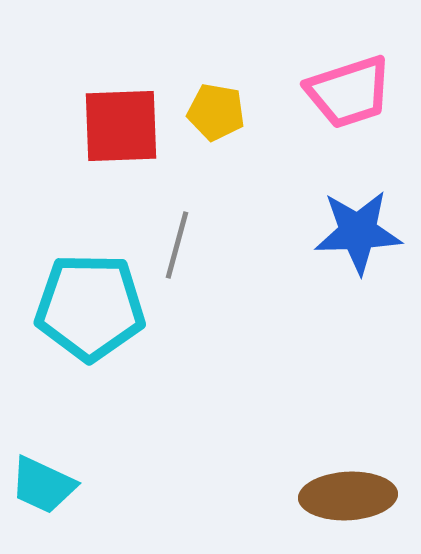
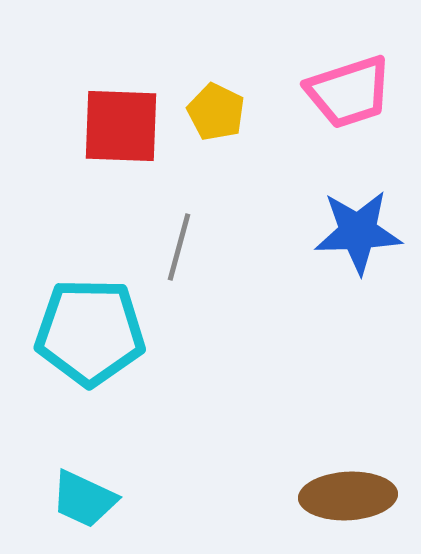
yellow pentagon: rotated 16 degrees clockwise
red square: rotated 4 degrees clockwise
gray line: moved 2 px right, 2 px down
cyan pentagon: moved 25 px down
cyan trapezoid: moved 41 px right, 14 px down
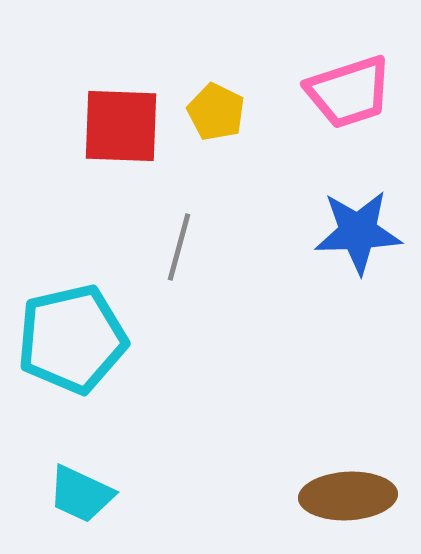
cyan pentagon: moved 18 px left, 7 px down; rotated 14 degrees counterclockwise
cyan trapezoid: moved 3 px left, 5 px up
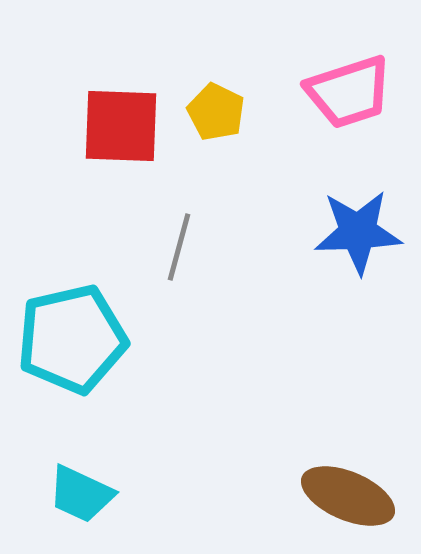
brown ellipse: rotated 26 degrees clockwise
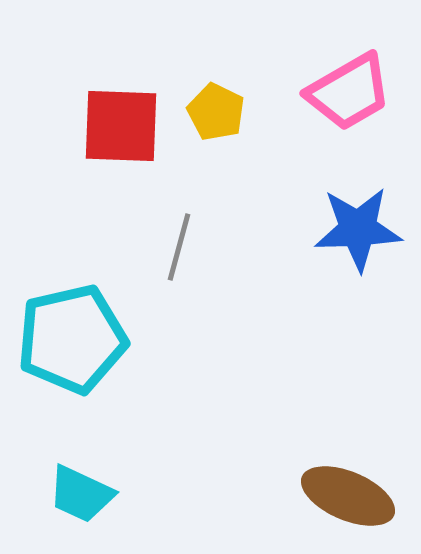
pink trapezoid: rotated 12 degrees counterclockwise
blue star: moved 3 px up
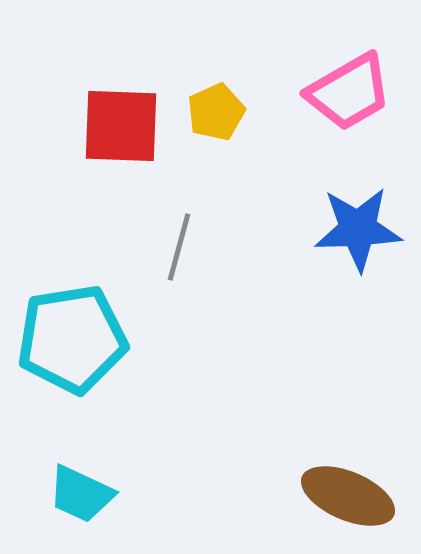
yellow pentagon: rotated 22 degrees clockwise
cyan pentagon: rotated 4 degrees clockwise
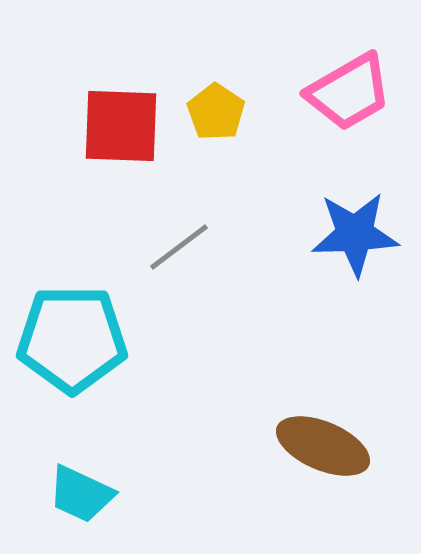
yellow pentagon: rotated 14 degrees counterclockwise
blue star: moved 3 px left, 5 px down
gray line: rotated 38 degrees clockwise
cyan pentagon: rotated 9 degrees clockwise
brown ellipse: moved 25 px left, 50 px up
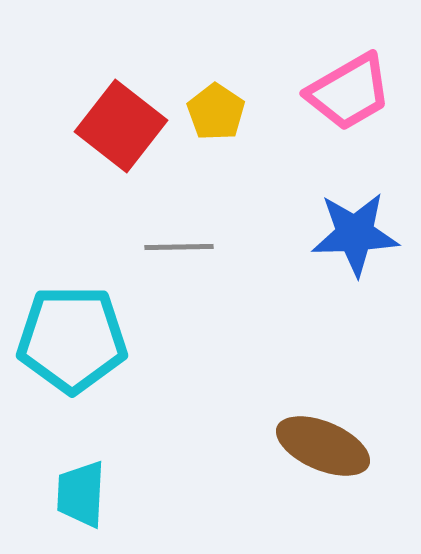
red square: rotated 36 degrees clockwise
gray line: rotated 36 degrees clockwise
cyan trapezoid: rotated 68 degrees clockwise
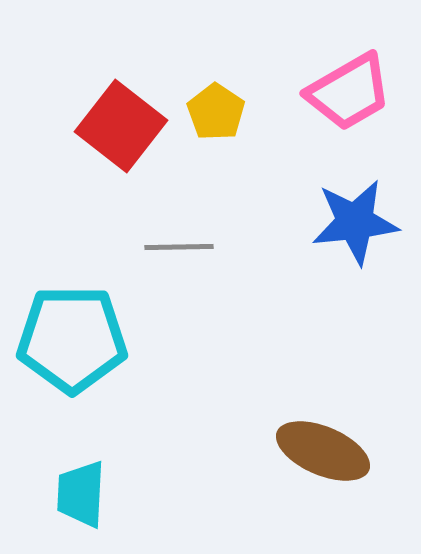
blue star: moved 12 px up; rotated 4 degrees counterclockwise
brown ellipse: moved 5 px down
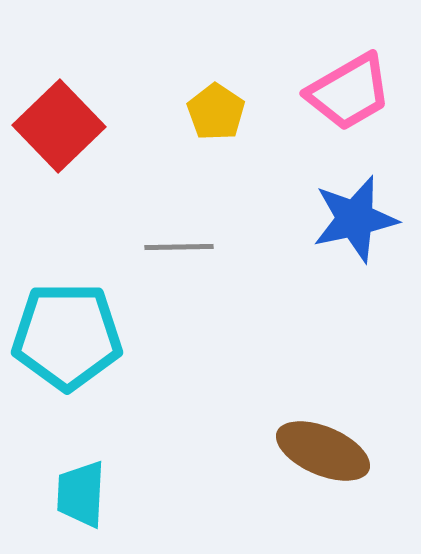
red square: moved 62 px left; rotated 8 degrees clockwise
blue star: moved 3 px up; rotated 6 degrees counterclockwise
cyan pentagon: moved 5 px left, 3 px up
